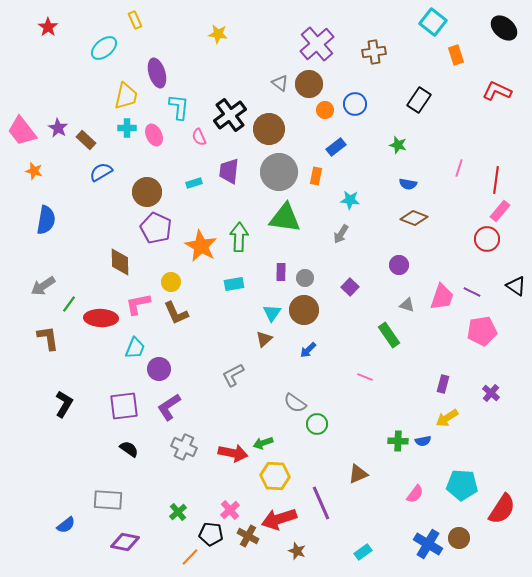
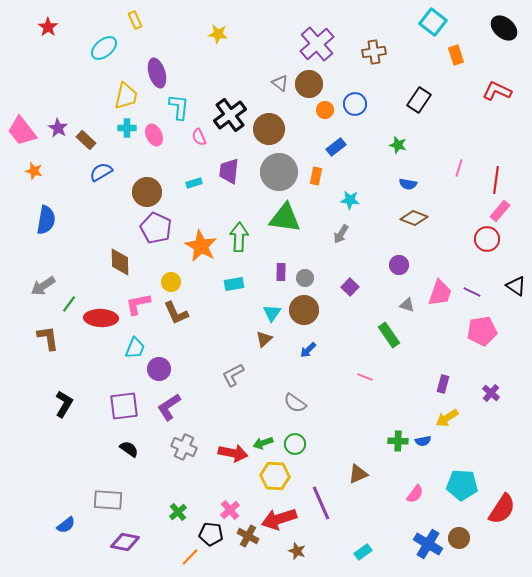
pink trapezoid at (442, 297): moved 2 px left, 4 px up
green circle at (317, 424): moved 22 px left, 20 px down
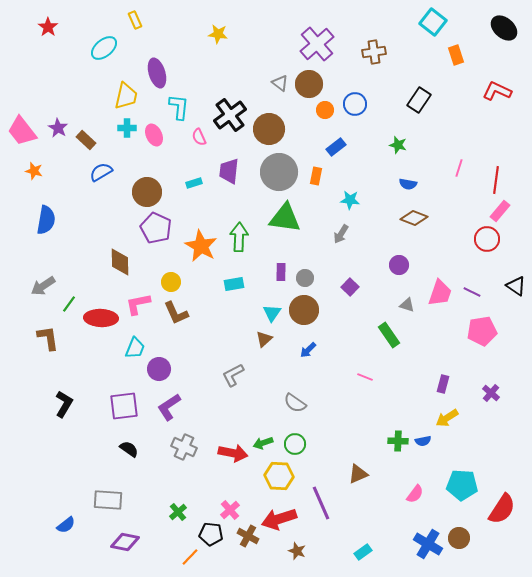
yellow hexagon at (275, 476): moved 4 px right
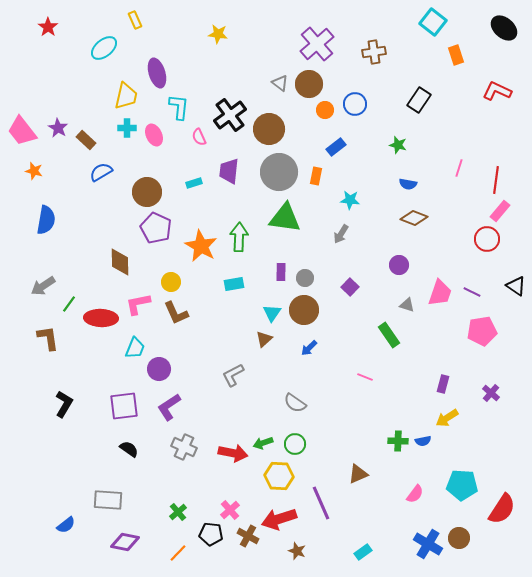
blue arrow at (308, 350): moved 1 px right, 2 px up
orange line at (190, 557): moved 12 px left, 4 px up
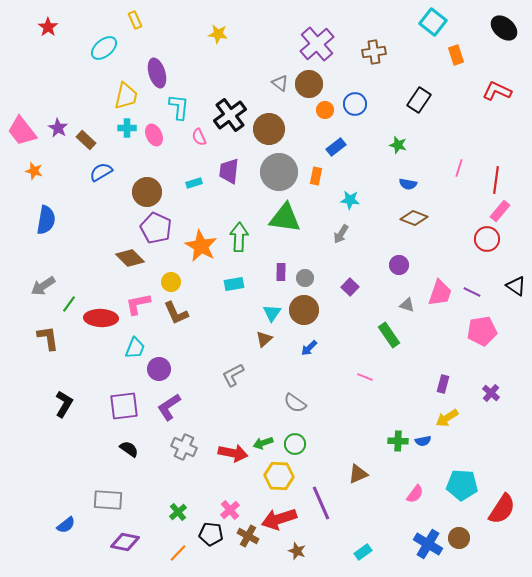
brown diamond at (120, 262): moved 10 px right, 4 px up; rotated 44 degrees counterclockwise
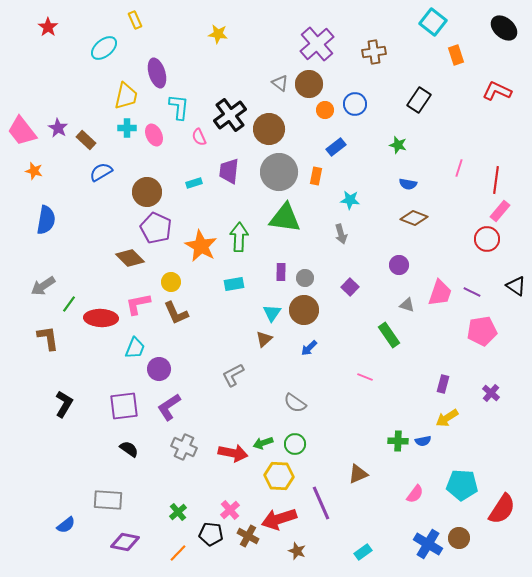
gray arrow at (341, 234): rotated 48 degrees counterclockwise
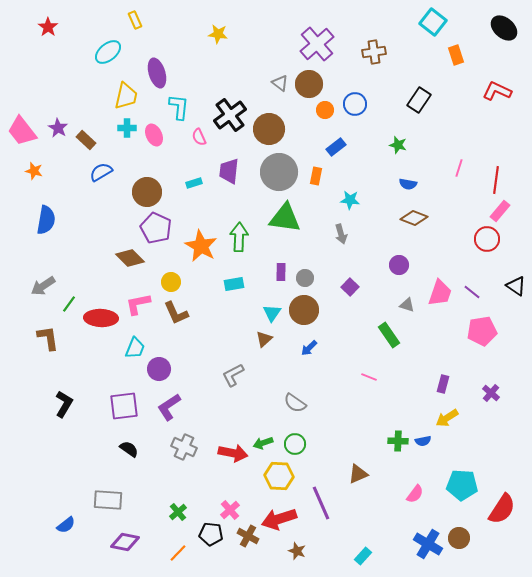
cyan ellipse at (104, 48): moved 4 px right, 4 px down
purple line at (472, 292): rotated 12 degrees clockwise
pink line at (365, 377): moved 4 px right
cyan rectangle at (363, 552): moved 4 px down; rotated 12 degrees counterclockwise
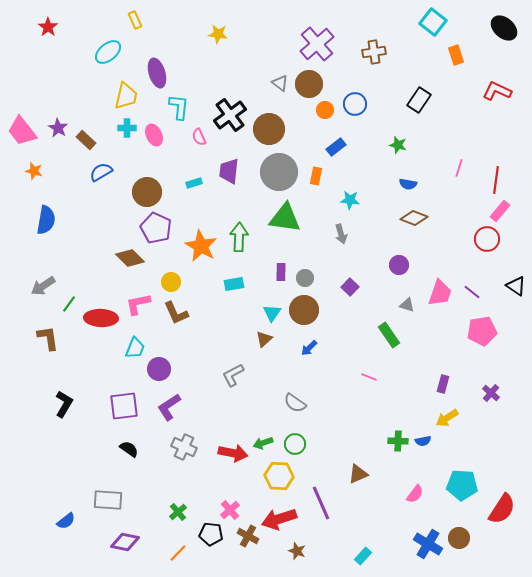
blue semicircle at (66, 525): moved 4 px up
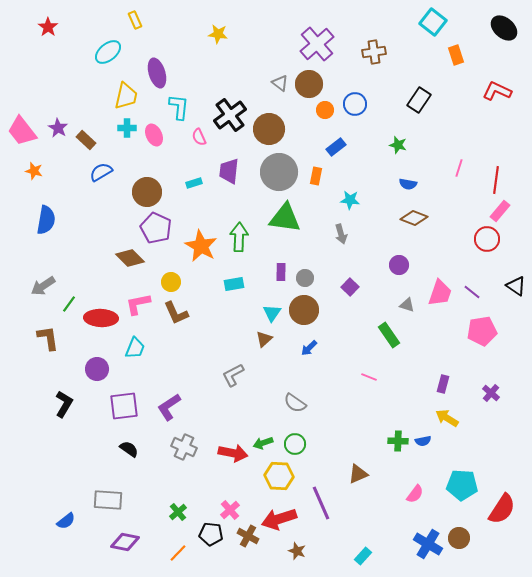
purple circle at (159, 369): moved 62 px left
yellow arrow at (447, 418): rotated 65 degrees clockwise
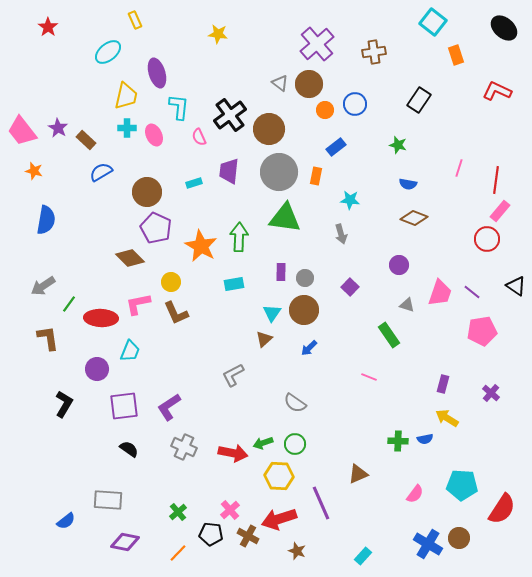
cyan trapezoid at (135, 348): moved 5 px left, 3 px down
blue semicircle at (423, 441): moved 2 px right, 2 px up
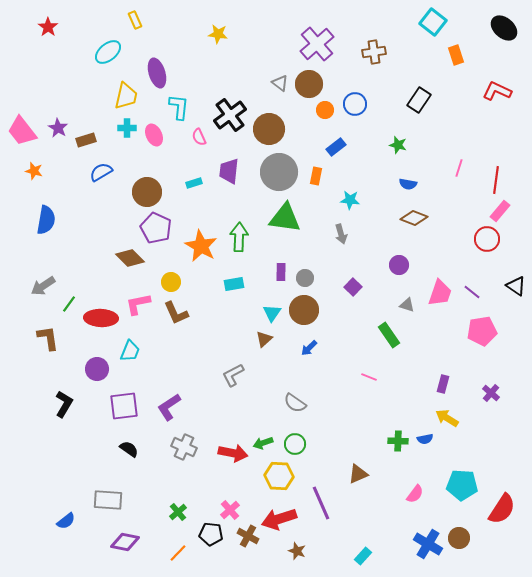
brown rectangle at (86, 140): rotated 60 degrees counterclockwise
purple square at (350, 287): moved 3 px right
